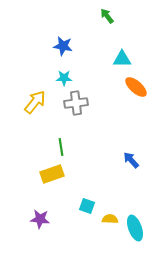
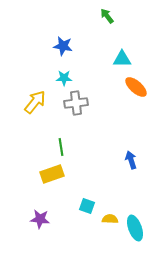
blue arrow: rotated 24 degrees clockwise
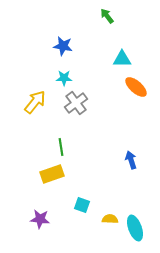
gray cross: rotated 30 degrees counterclockwise
cyan square: moved 5 px left, 1 px up
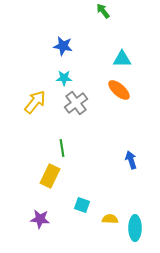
green arrow: moved 4 px left, 5 px up
orange ellipse: moved 17 px left, 3 px down
green line: moved 1 px right, 1 px down
yellow rectangle: moved 2 px left, 2 px down; rotated 45 degrees counterclockwise
cyan ellipse: rotated 20 degrees clockwise
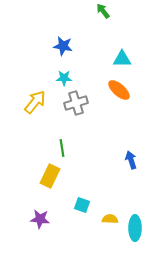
gray cross: rotated 20 degrees clockwise
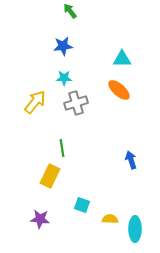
green arrow: moved 33 px left
blue star: rotated 18 degrees counterclockwise
cyan ellipse: moved 1 px down
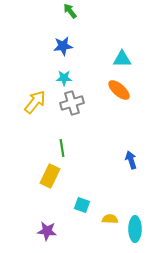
gray cross: moved 4 px left
purple star: moved 7 px right, 12 px down
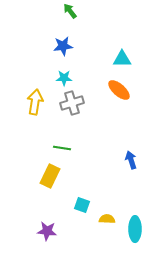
yellow arrow: rotated 30 degrees counterclockwise
green line: rotated 72 degrees counterclockwise
yellow semicircle: moved 3 px left
